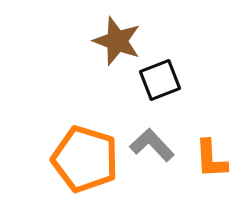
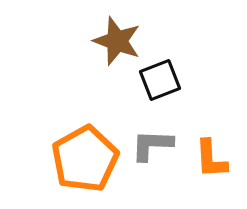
gray L-shape: rotated 45 degrees counterclockwise
orange pentagon: rotated 26 degrees clockwise
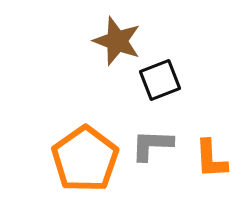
orange pentagon: rotated 6 degrees counterclockwise
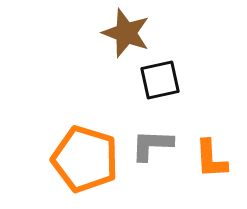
brown star: moved 9 px right, 8 px up
black square: rotated 9 degrees clockwise
orange pentagon: rotated 20 degrees counterclockwise
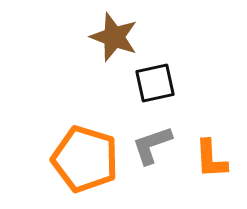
brown star: moved 12 px left, 4 px down
black square: moved 5 px left, 3 px down
gray L-shape: rotated 21 degrees counterclockwise
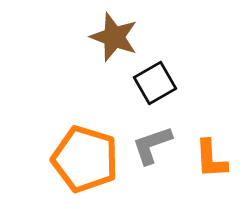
black square: rotated 18 degrees counterclockwise
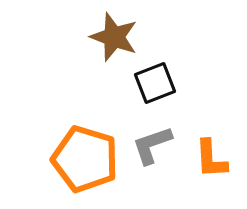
black square: rotated 9 degrees clockwise
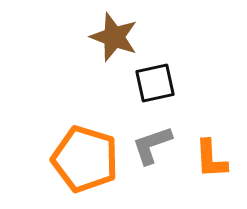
black square: rotated 9 degrees clockwise
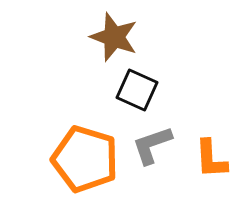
black square: moved 18 px left, 7 px down; rotated 36 degrees clockwise
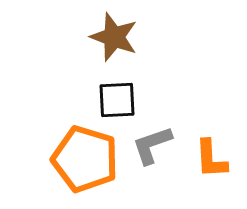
black square: moved 20 px left, 10 px down; rotated 27 degrees counterclockwise
